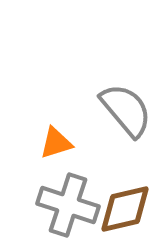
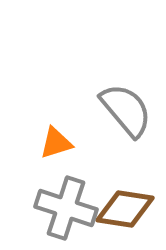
gray cross: moved 2 px left, 3 px down
brown diamond: rotated 22 degrees clockwise
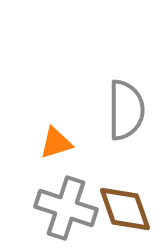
gray semicircle: rotated 40 degrees clockwise
brown diamond: rotated 62 degrees clockwise
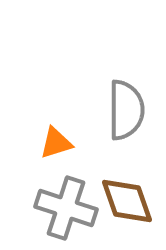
brown diamond: moved 2 px right, 8 px up
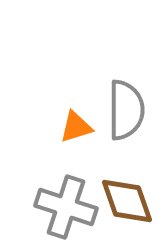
orange triangle: moved 20 px right, 16 px up
gray cross: moved 1 px up
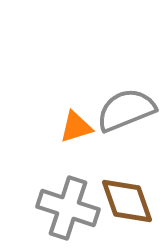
gray semicircle: rotated 112 degrees counterclockwise
gray cross: moved 2 px right, 1 px down
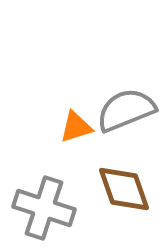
brown diamond: moved 3 px left, 12 px up
gray cross: moved 24 px left
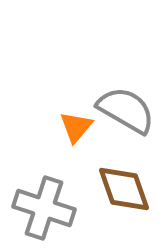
gray semicircle: rotated 52 degrees clockwise
orange triangle: rotated 33 degrees counterclockwise
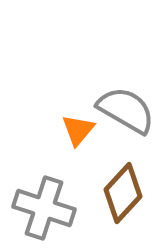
orange triangle: moved 2 px right, 3 px down
brown diamond: moved 1 px left, 4 px down; rotated 62 degrees clockwise
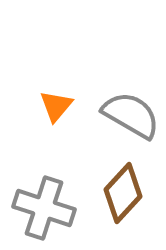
gray semicircle: moved 5 px right, 5 px down
orange triangle: moved 22 px left, 24 px up
